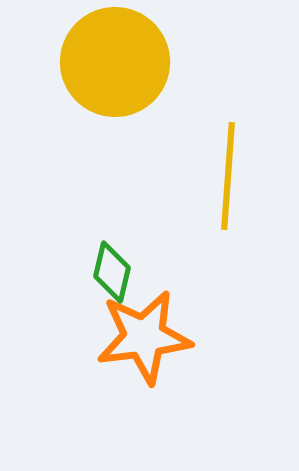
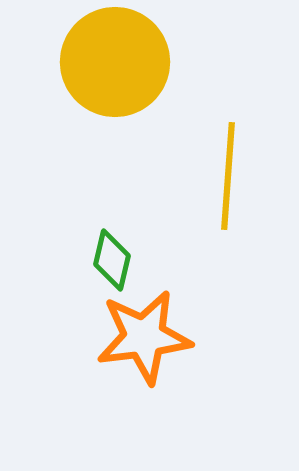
green diamond: moved 12 px up
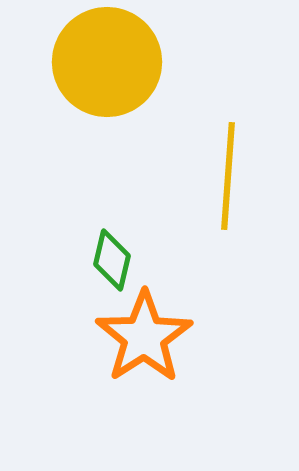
yellow circle: moved 8 px left
orange star: rotated 26 degrees counterclockwise
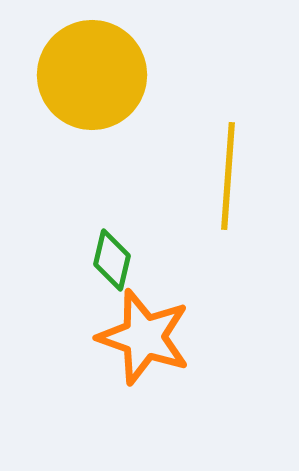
yellow circle: moved 15 px left, 13 px down
orange star: rotated 20 degrees counterclockwise
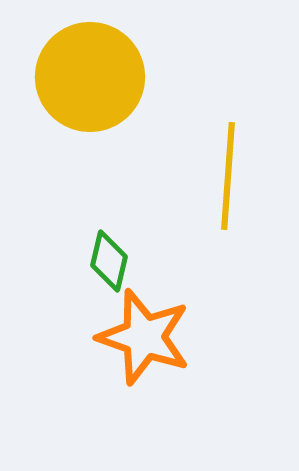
yellow circle: moved 2 px left, 2 px down
green diamond: moved 3 px left, 1 px down
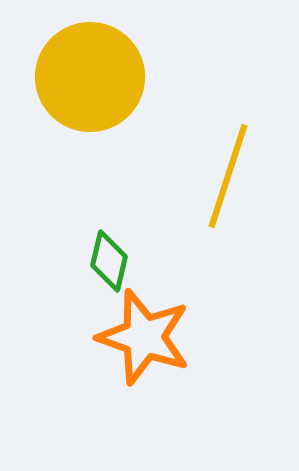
yellow line: rotated 14 degrees clockwise
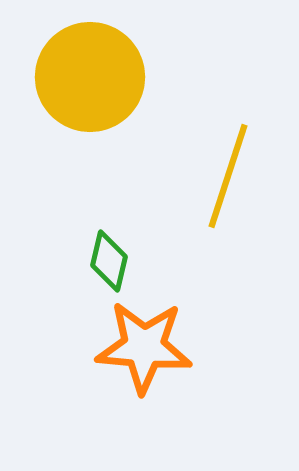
orange star: moved 10 px down; rotated 14 degrees counterclockwise
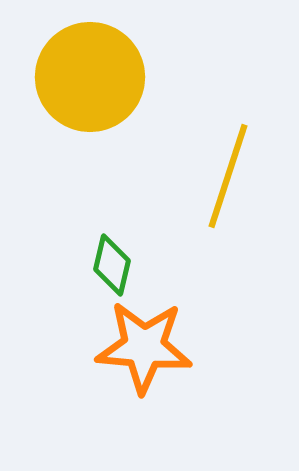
green diamond: moved 3 px right, 4 px down
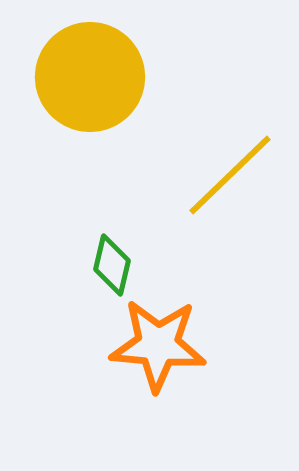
yellow line: moved 2 px right, 1 px up; rotated 28 degrees clockwise
orange star: moved 14 px right, 2 px up
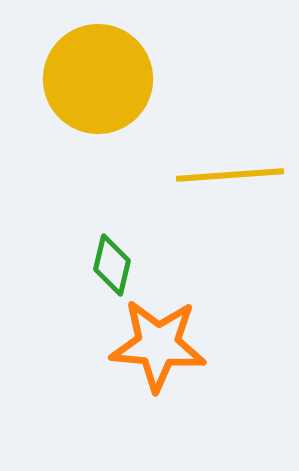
yellow circle: moved 8 px right, 2 px down
yellow line: rotated 40 degrees clockwise
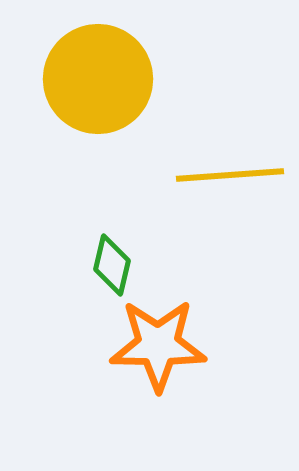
orange star: rotated 4 degrees counterclockwise
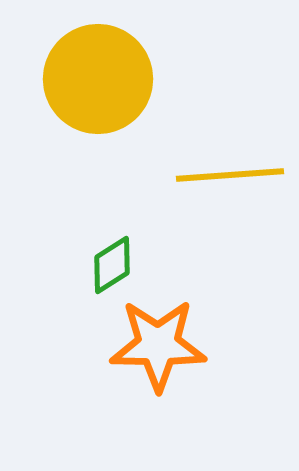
green diamond: rotated 44 degrees clockwise
